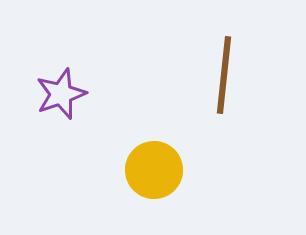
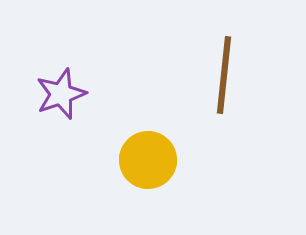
yellow circle: moved 6 px left, 10 px up
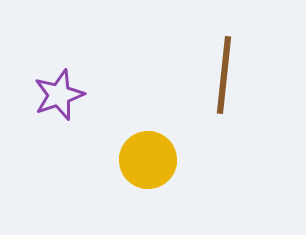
purple star: moved 2 px left, 1 px down
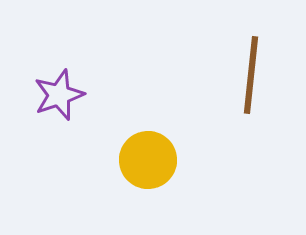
brown line: moved 27 px right
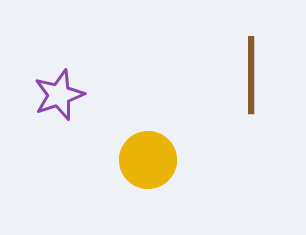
brown line: rotated 6 degrees counterclockwise
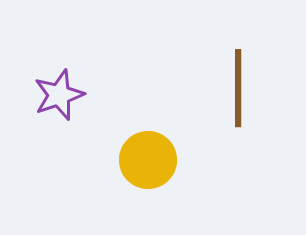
brown line: moved 13 px left, 13 px down
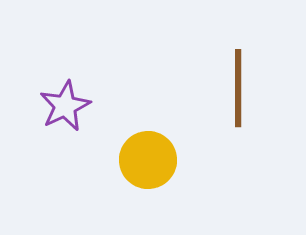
purple star: moved 6 px right, 11 px down; rotated 6 degrees counterclockwise
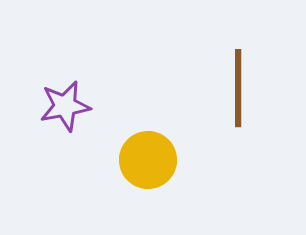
purple star: rotated 15 degrees clockwise
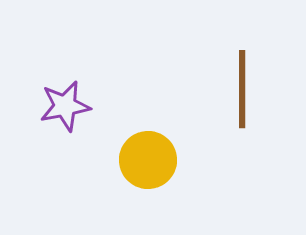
brown line: moved 4 px right, 1 px down
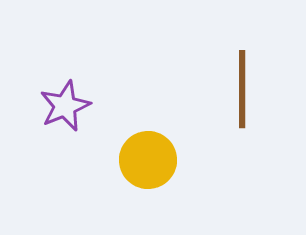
purple star: rotated 12 degrees counterclockwise
